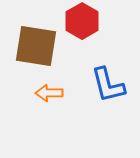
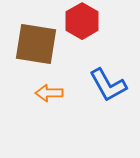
brown square: moved 2 px up
blue L-shape: rotated 15 degrees counterclockwise
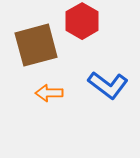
brown square: moved 1 px down; rotated 24 degrees counterclockwise
blue L-shape: rotated 24 degrees counterclockwise
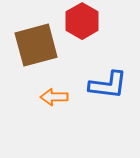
blue L-shape: rotated 30 degrees counterclockwise
orange arrow: moved 5 px right, 4 px down
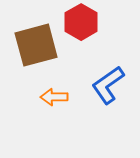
red hexagon: moved 1 px left, 1 px down
blue L-shape: rotated 138 degrees clockwise
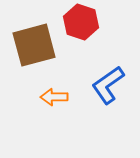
red hexagon: rotated 12 degrees counterclockwise
brown square: moved 2 px left
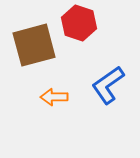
red hexagon: moved 2 px left, 1 px down
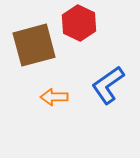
red hexagon: rotated 8 degrees clockwise
